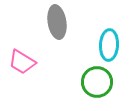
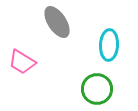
gray ellipse: rotated 24 degrees counterclockwise
green circle: moved 7 px down
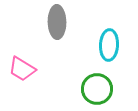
gray ellipse: rotated 32 degrees clockwise
pink trapezoid: moved 7 px down
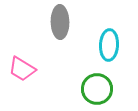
gray ellipse: moved 3 px right
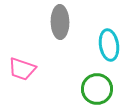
cyan ellipse: rotated 12 degrees counterclockwise
pink trapezoid: rotated 12 degrees counterclockwise
